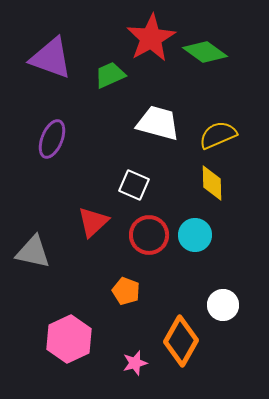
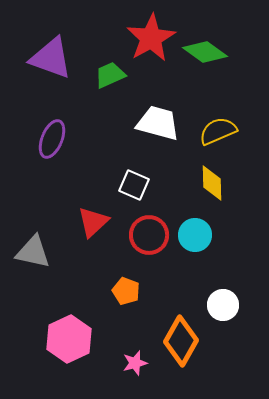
yellow semicircle: moved 4 px up
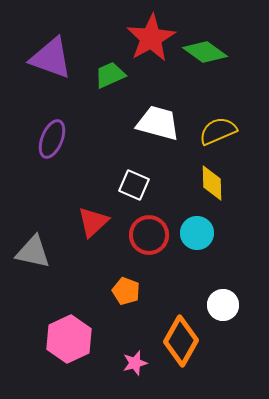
cyan circle: moved 2 px right, 2 px up
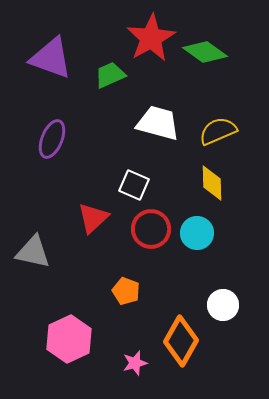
red triangle: moved 4 px up
red circle: moved 2 px right, 6 px up
